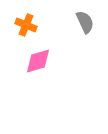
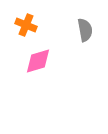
gray semicircle: moved 8 px down; rotated 15 degrees clockwise
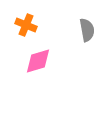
gray semicircle: moved 2 px right
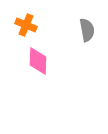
pink diamond: rotated 72 degrees counterclockwise
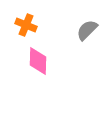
gray semicircle: rotated 125 degrees counterclockwise
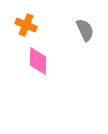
gray semicircle: moved 2 px left; rotated 110 degrees clockwise
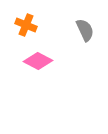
pink diamond: rotated 64 degrees counterclockwise
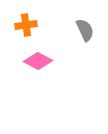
orange cross: rotated 30 degrees counterclockwise
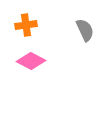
pink diamond: moved 7 px left
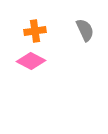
orange cross: moved 9 px right, 6 px down
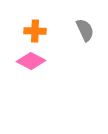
orange cross: rotated 10 degrees clockwise
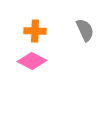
pink diamond: moved 1 px right
